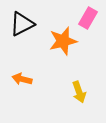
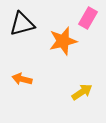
black triangle: rotated 12 degrees clockwise
yellow arrow: moved 3 px right; rotated 105 degrees counterclockwise
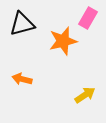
yellow arrow: moved 3 px right, 3 px down
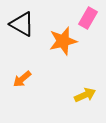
black triangle: rotated 44 degrees clockwise
orange arrow: rotated 54 degrees counterclockwise
yellow arrow: rotated 10 degrees clockwise
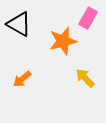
black triangle: moved 3 px left
yellow arrow: moved 17 px up; rotated 110 degrees counterclockwise
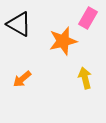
yellow arrow: rotated 30 degrees clockwise
